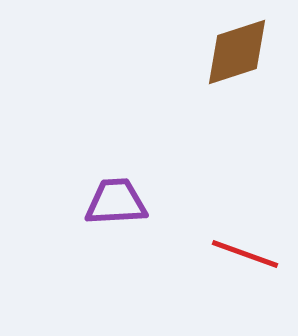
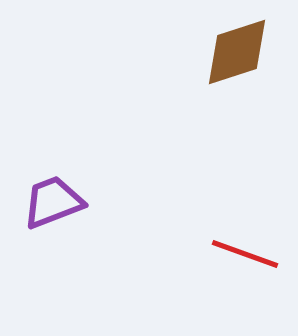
purple trapezoid: moved 63 px left; rotated 18 degrees counterclockwise
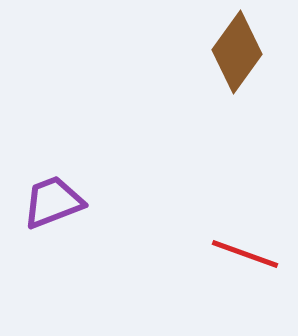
brown diamond: rotated 36 degrees counterclockwise
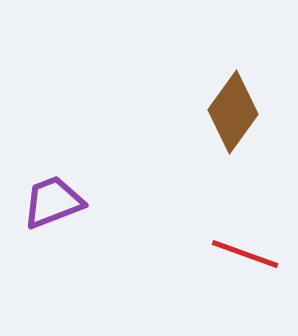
brown diamond: moved 4 px left, 60 px down
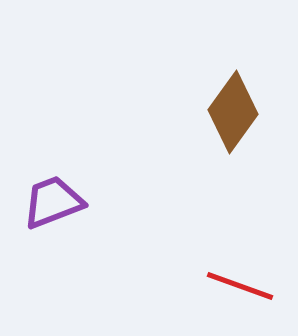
red line: moved 5 px left, 32 px down
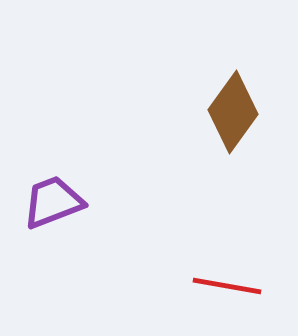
red line: moved 13 px left; rotated 10 degrees counterclockwise
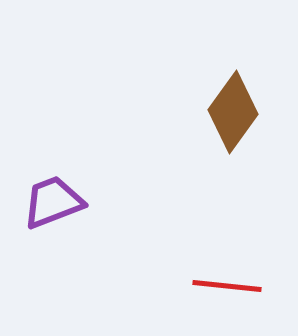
red line: rotated 4 degrees counterclockwise
